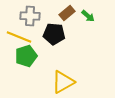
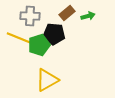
green arrow: rotated 56 degrees counterclockwise
yellow line: moved 1 px down
green pentagon: moved 13 px right, 11 px up
yellow triangle: moved 16 px left, 2 px up
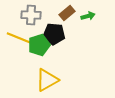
gray cross: moved 1 px right, 1 px up
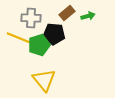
gray cross: moved 3 px down
yellow triangle: moved 3 px left; rotated 40 degrees counterclockwise
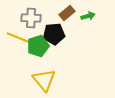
black pentagon: rotated 10 degrees counterclockwise
green pentagon: moved 1 px left, 1 px down
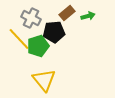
gray cross: rotated 24 degrees clockwise
black pentagon: moved 2 px up
yellow line: moved 1 px down; rotated 25 degrees clockwise
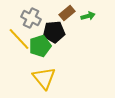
green pentagon: moved 2 px right
yellow triangle: moved 2 px up
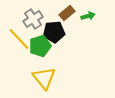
gray cross: moved 2 px right, 1 px down; rotated 30 degrees clockwise
